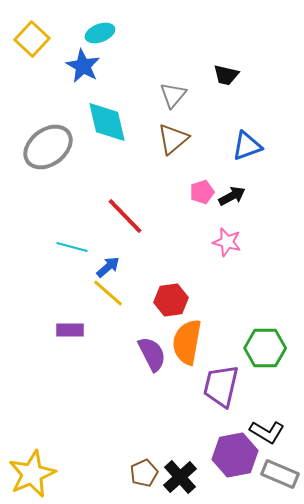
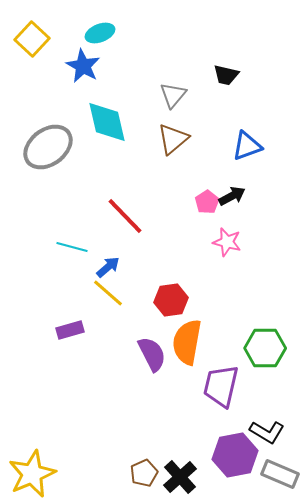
pink pentagon: moved 5 px right, 10 px down; rotated 15 degrees counterclockwise
purple rectangle: rotated 16 degrees counterclockwise
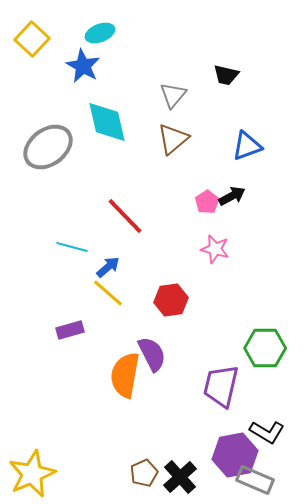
pink star: moved 12 px left, 7 px down
orange semicircle: moved 62 px left, 33 px down
gray rectangle: moved 25 px left, 6 px down
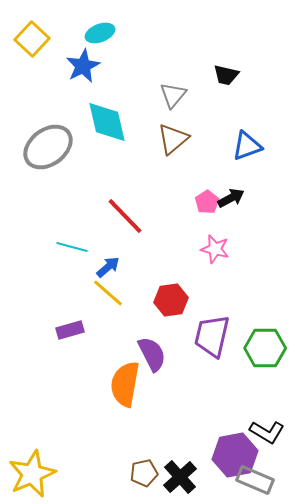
blue star: rotated 16 degrees clockwise
black arrow: moved 1 px left, 2 px down
orange semicircle: moved 9 px down
purple trapezoid: moved 9 px left, 50 px up
brown pentagon: rotated 12 degrees clockwise
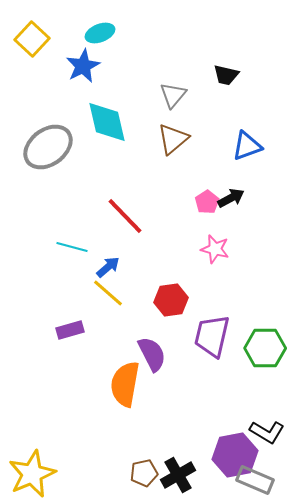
black cross: moved 2 px left, 2 px up; rotated 12 degrees clockwise
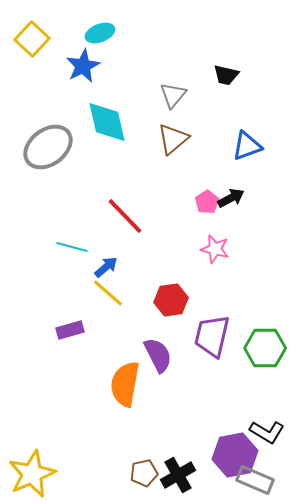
blue arrow: moved 2 px left
purple semicircle: moved 6 px right, 1 px down
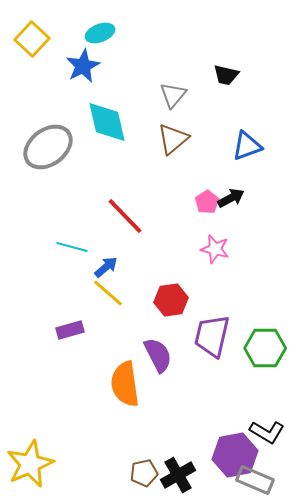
orange semicircle: rotated 18 degrees counterclockwise
yellow star: moved 2 px left, 10 px up
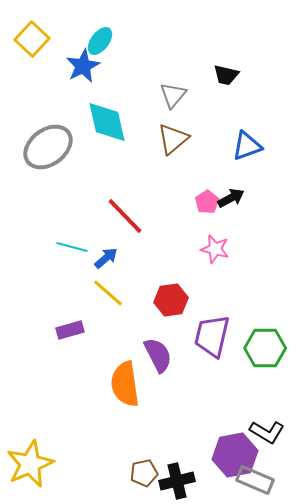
cyan ellipse: moved 8 px down; rotated 32 degrees counterclockwise
blue arrow: moved 9 px up
black cross: moved 1 px left, 6 px down; rotated 16 degrees clockwise
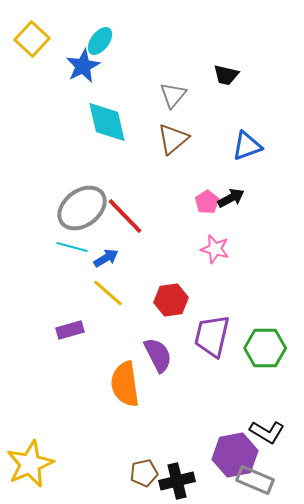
gray ellipse: moved 34 px right, 61 px down
blue arrow: rotated 10 degrees clockwise
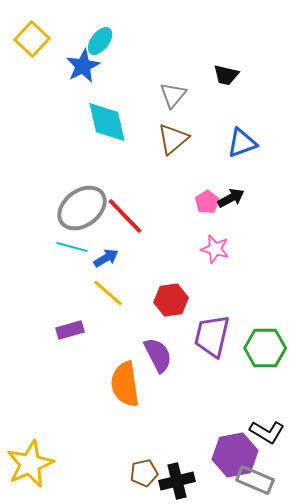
blue triangle: moved 5 px left, 3 px up
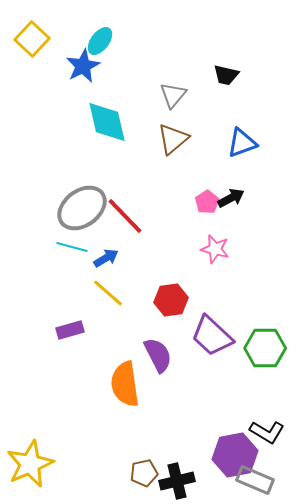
purple trapezoid: rotated 60 degrees counterclockwise
